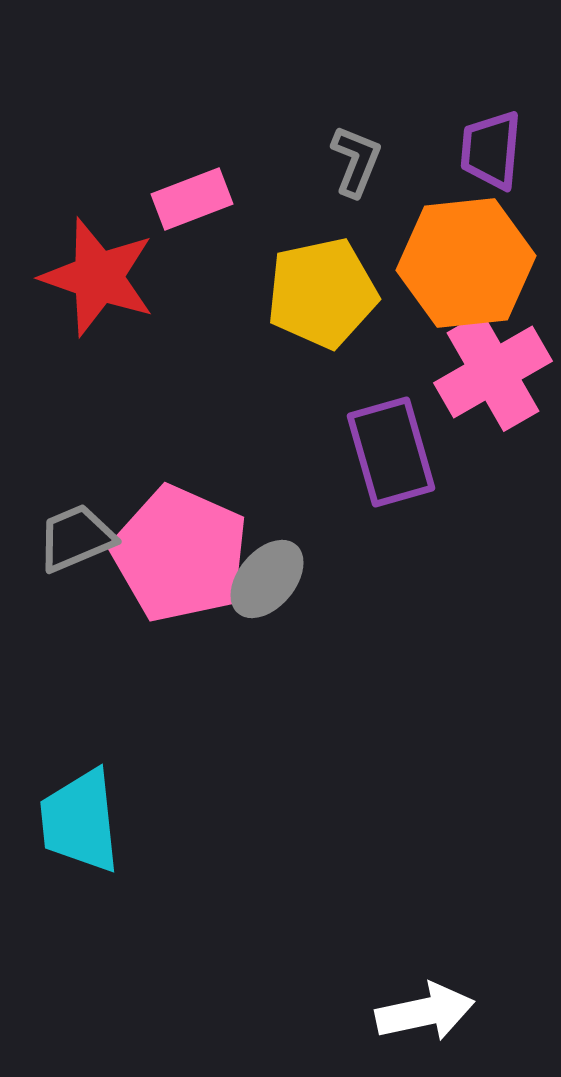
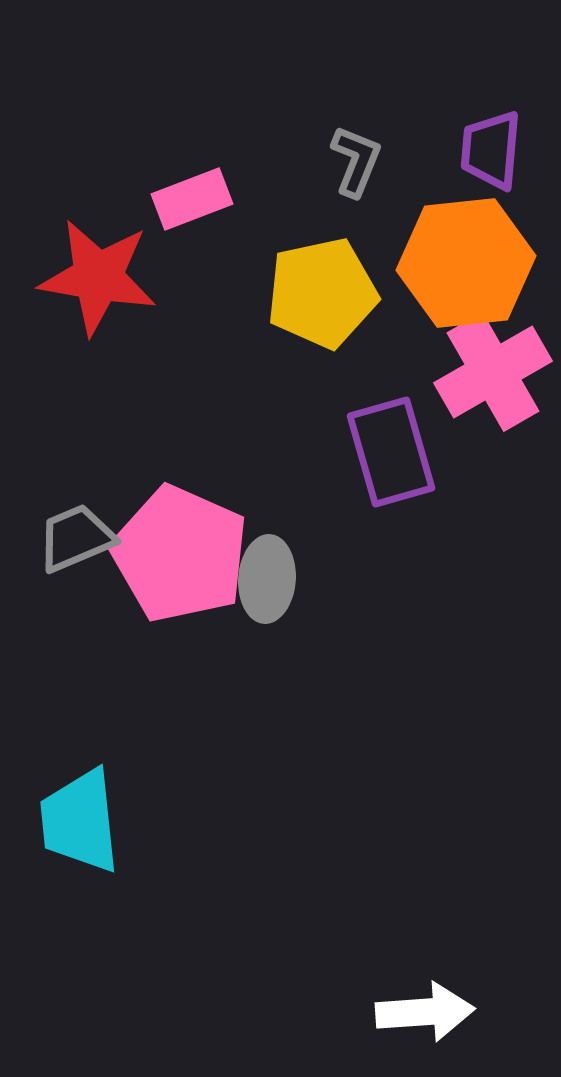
red star: rotated 9 degrees counterclockwise
gray ellipse: rotated 36 degrees counterclockwise
white arrow: rotated 8 degrees clockwise
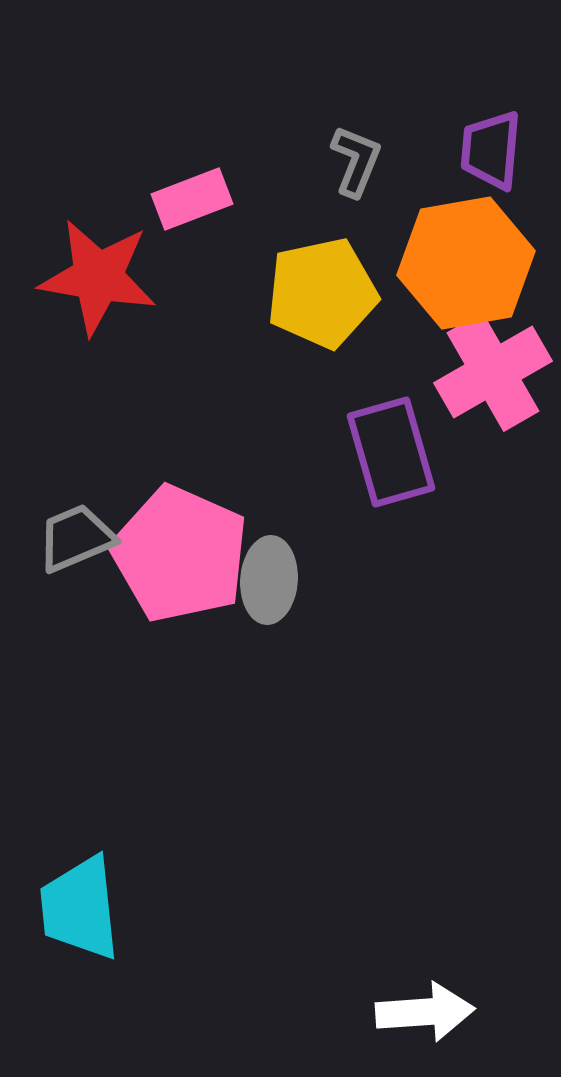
orange hexagon: rotated 4 degrees counterclockwise
gray ellipse: moved 2 px right, 1 px down
cyan trapezoid: moved 87 px down
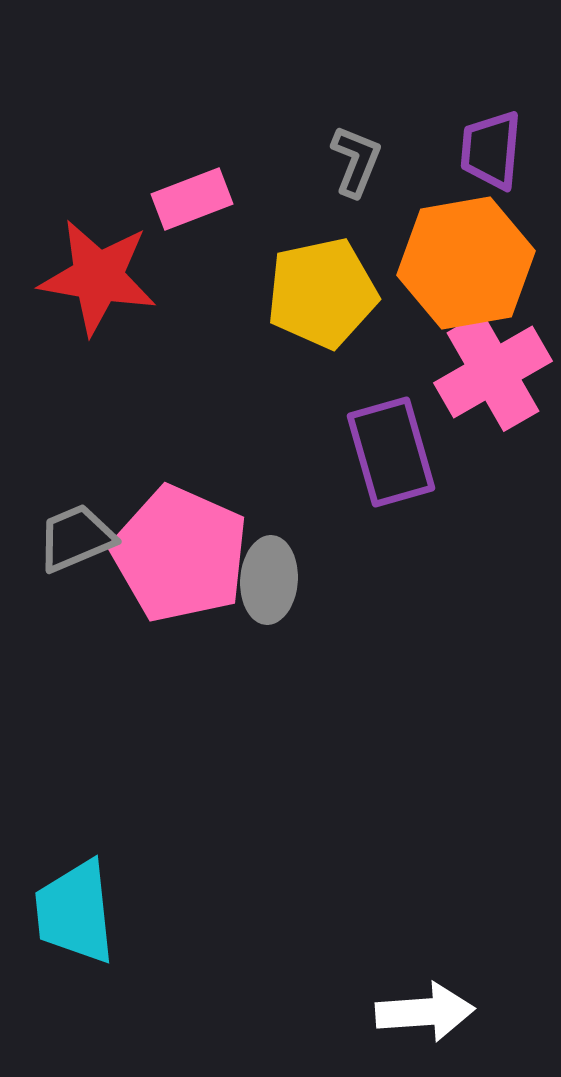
cyan trapezoid: moved 5 px left, 4 px down
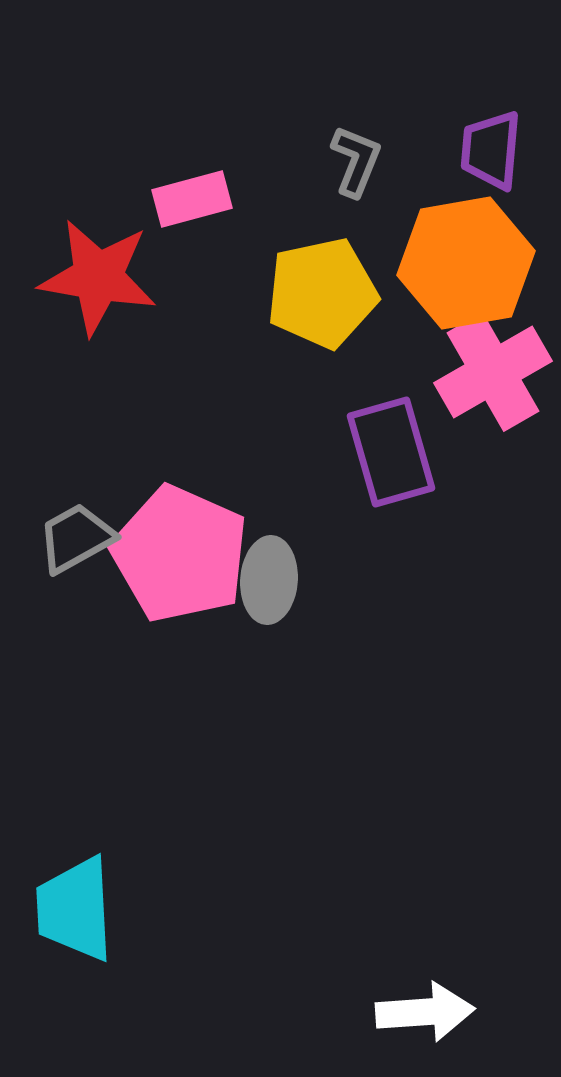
pink rectangle: rotated 6 degrees clockwise
gray trapezoid: rotated 6 degrees counterclockwise
cyan trapezoid: moved 3 px up; rotated 3 degrees clockwise
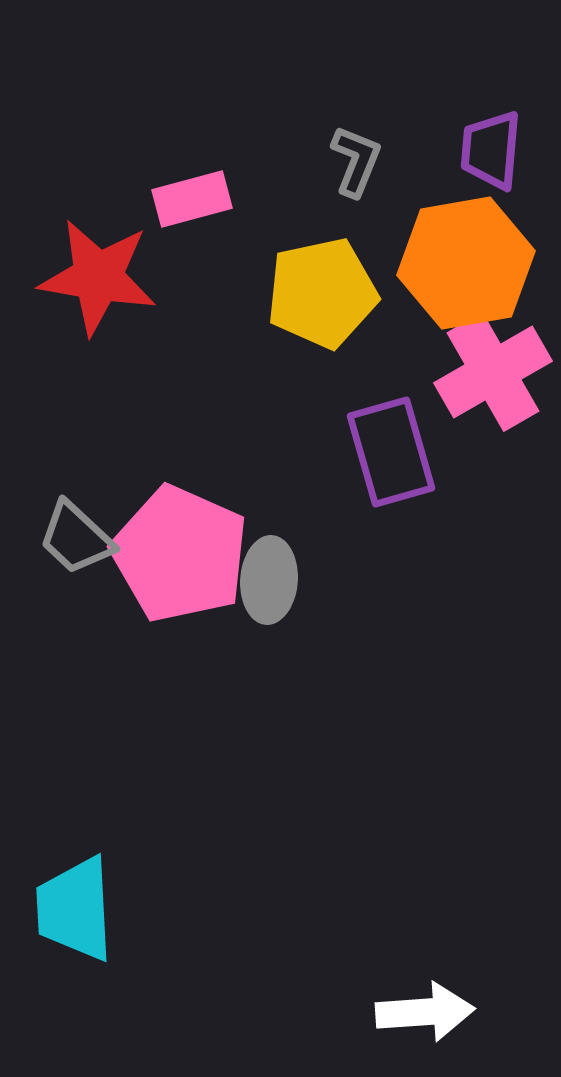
gray trapezoid: rotated 108 degrees counterclockwise
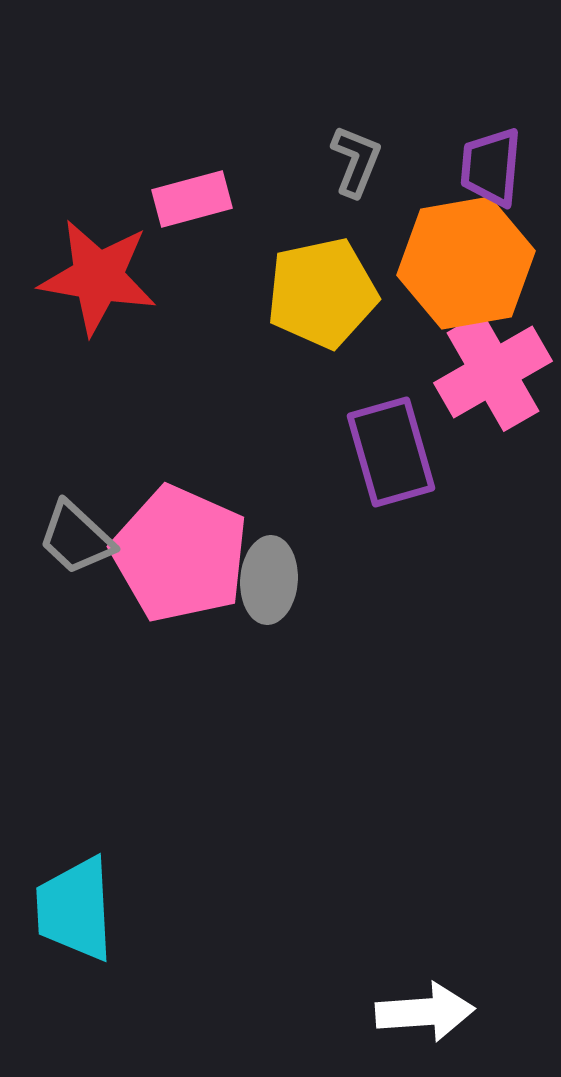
purple trapezoid: moved 17 px down
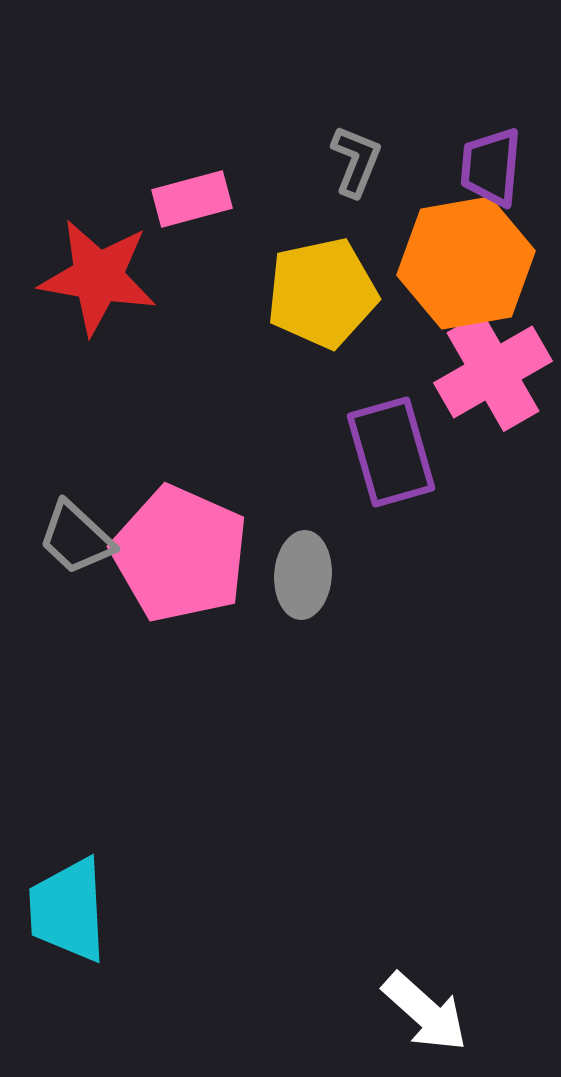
gray ellipse: moved 34 px right, 5 px up
cyan trapezoid: moved 7 px left, 1 px down
white arrow: rotated 46 degrees clockwise
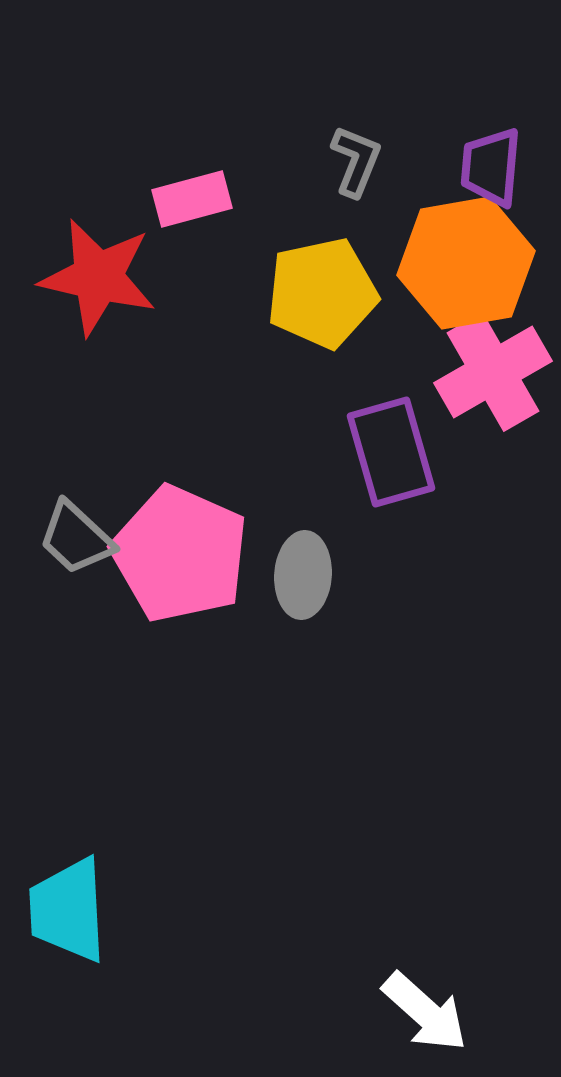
red star: rotated 3 degrees clockwise
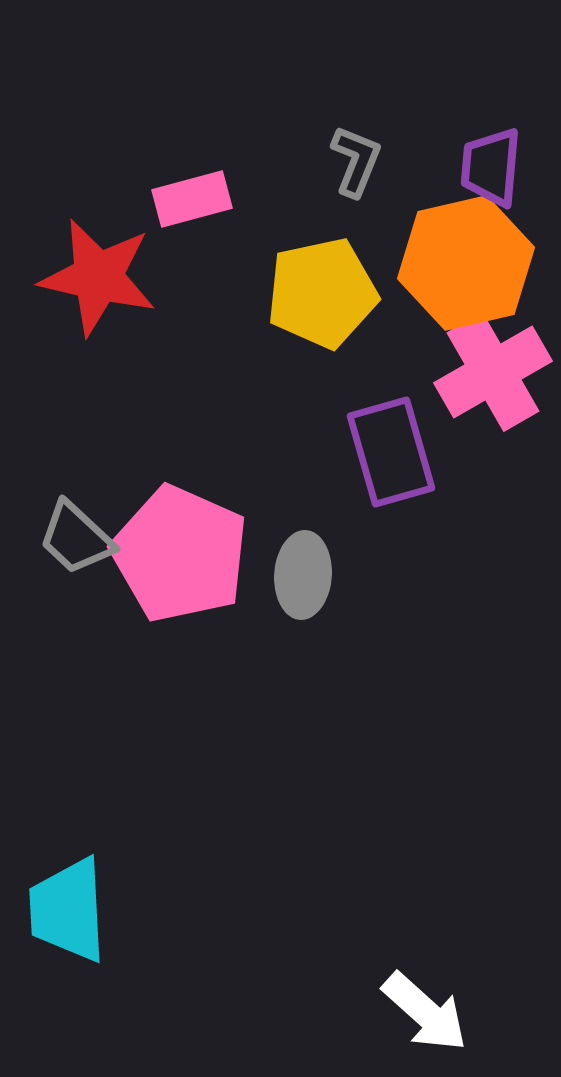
orange hexagon: rotated 3 degrees counterclockwise
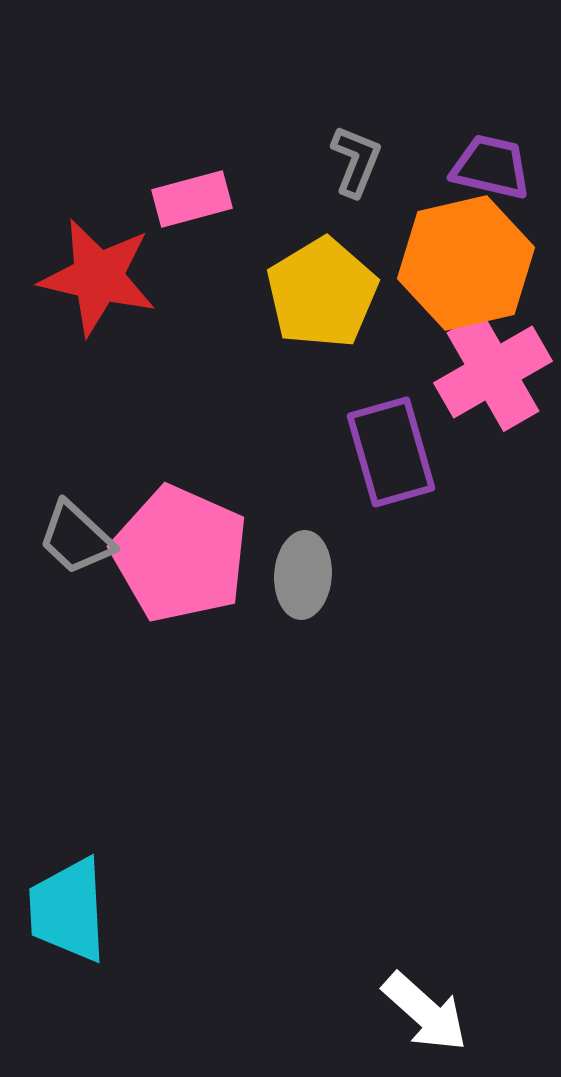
purple trapezoid: rotated 98 degrees clockwise
yellow pentagon: rotated 19 degrees counterclockwise
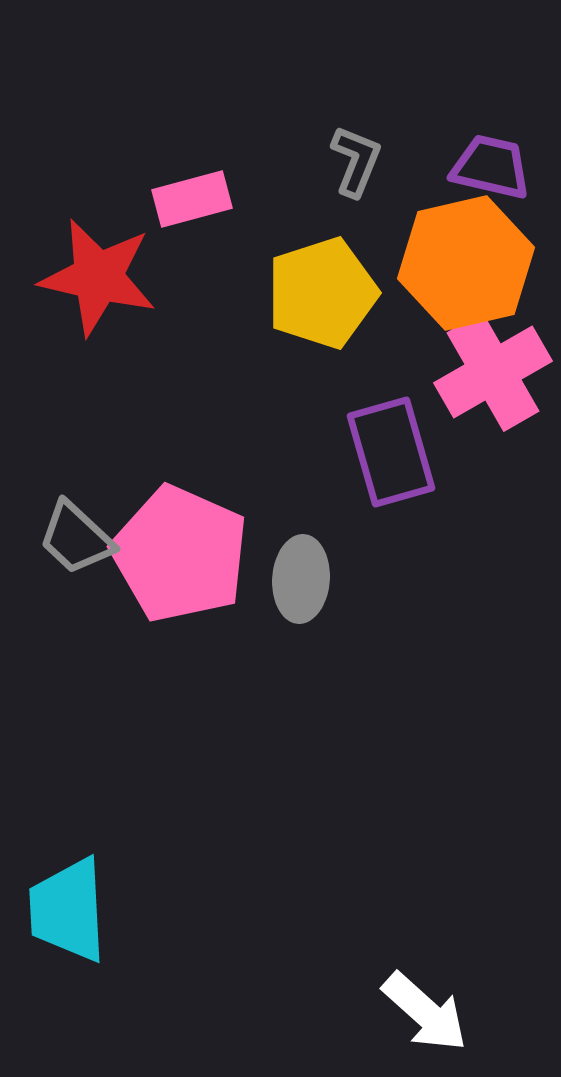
yellow pentagon: rotated 13 degrees clockwise
gray ellipse: moved 2 px left, 4 px down
